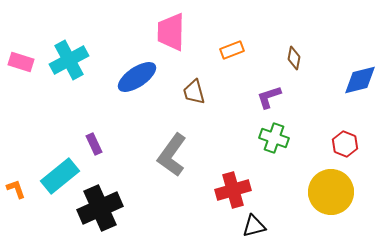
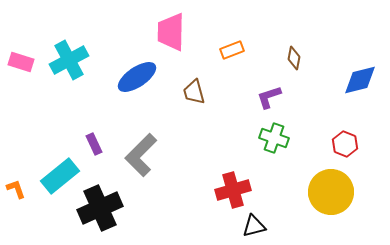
gray L-shape: moved 31 px left; rotated 9 degrees clockwise
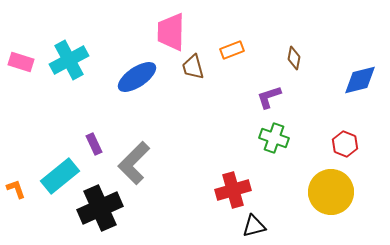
brown trapezoid: moved 1 px left, 25 px up
gray L-shape: moved 7 px left, 8 px down
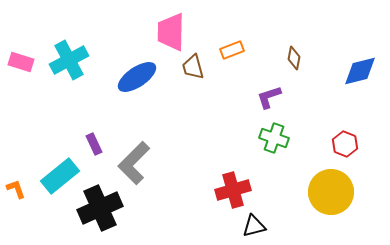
blue diamond: moved 9 px up
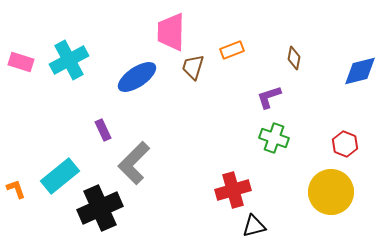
brown trapezoid: rotated 32 degrees clockwise
purple rectangle: moved 9 px right, 14 px up
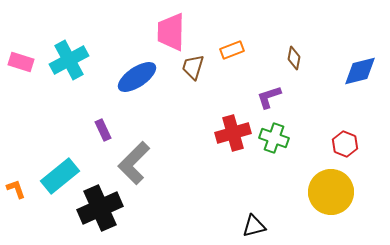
red cross: moved 57 px up
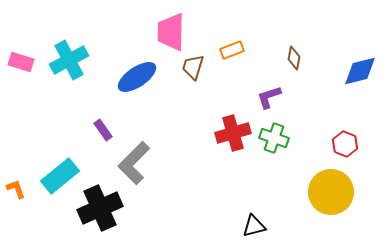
purple rectangle: rotated 10 degrees counterclockwise
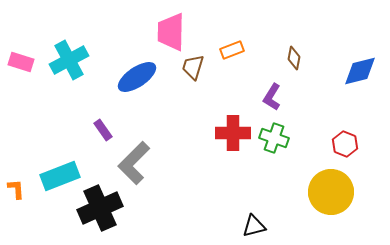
purple L-shape: moved 3 px right; rotated 40 degrees counterclockwise
red cross: rotated 16 degrees clockwise
cyan rectangle: rotated 18 degrees clockwise
orange L-shape: rotated 15 degrees clockwise
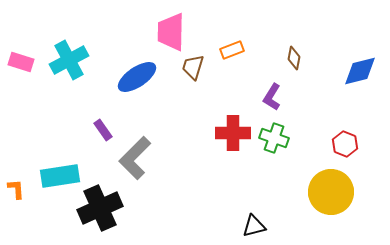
gray L-shape: moved 1 px right, 5 px up
cyan rectangle: rotated 12 degrees clockwise
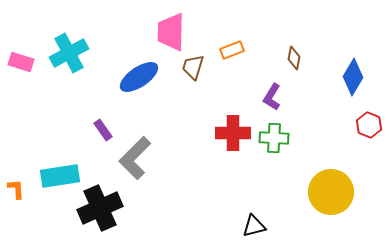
cyan cross: moved 7 px up
blue diamond: moved 7 px left, 6 px down; rotated 45 degrees counterclockwise
blue ellipse: moved 2 px right
green cross: rotated 16 degrees counterclockwise
red hexagon: moved 24 px right, 19 px up
